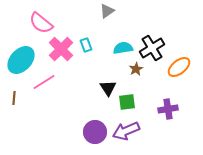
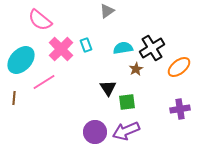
pink semicircle: moved 1 px left, 3 px up
purple cross: moved 12 px right
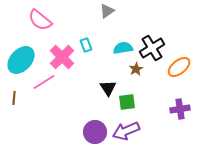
pink cross: moved 1 px right, 8 px down
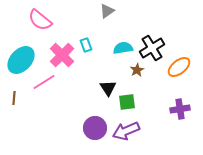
pink cross: moved 2 px up
brown star: moved 1 px right, 1 px down
purple circle: moved 4 px up
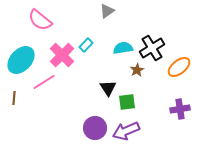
cyan rectangle: rotated 64 degrees clockwise
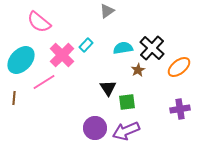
pink semicircle: moved 1 px left, 2 px down
black cross: rotated 15 degrees counterclockwise
brown star: moved 1 px right
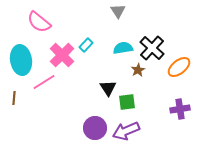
gray triangle: moved 11 px right; rotated 28 degrees counterclockwise
cyan ellipse: rotated 52 degrees counterclockwise
